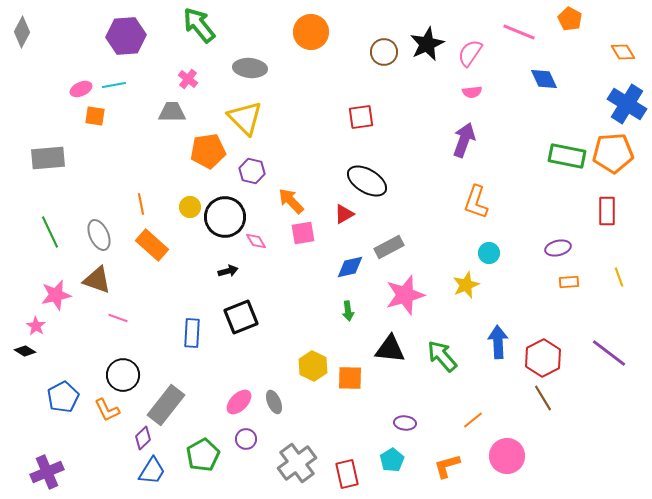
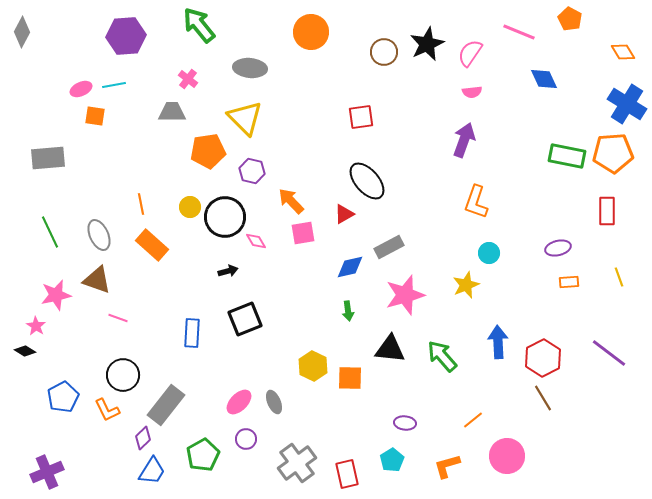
black ellipse at (367, 181): rotated 18 degrees clockwise
black square at (241, 317): moved 4 px right, 2 px down
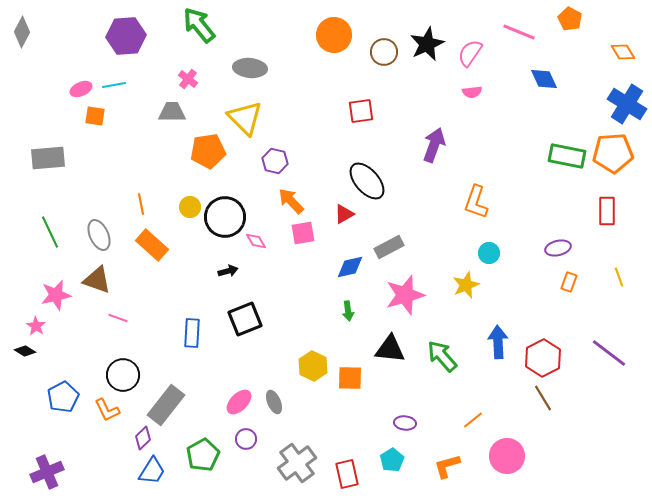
orange circle at (311, 32): moved 23 px right, 3 px down
red square at (361, 117): moved 6 px up
purple arrow at (464, 140): moved 30 px left, 5 px down
purple hexagon at (252, 171): moved 23 px right, 10 px up
orange rectangle at (569, 282): rotated 66 degrees counterclockwise
